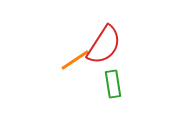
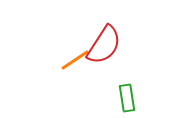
green rectangle: moved 14 px right, 14 px down
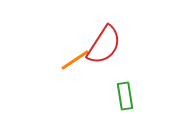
green rectangle: moved 2 px left, 2 px up
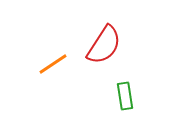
orange line: moved 22 px left, 4 px down
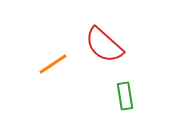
red semicircle: rotated 99 degrees clockwise
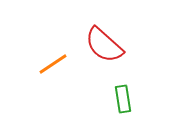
green rectangle: moved 2 px left, 3 px down
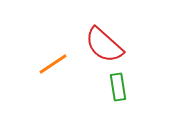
green rectangle: moved 5 px left, 12 px up
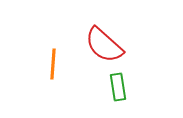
orange line: rotated 52 degrees counterclockwise
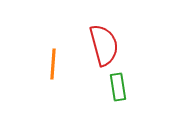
red semicircle: rotated 147 degrees counterclockwise
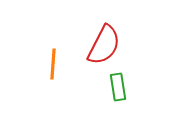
red semicircle: rotated 42 degrees clockwise
